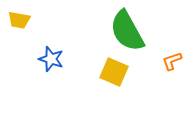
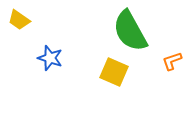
yellow trapezoid: rotated 25 degrees clockwise
green semicircle: moved 3 px right
blue star: moved 1 px left, 1 px up
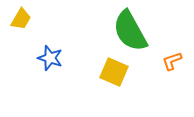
yellow trapezoid: moved 2 px right, 1 px up; rotated 95 degrees counterclockwise
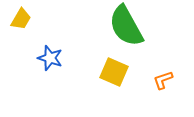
green semicircle: moved 4 px left, 5 px up
orange L-shape: moved 9 px left, 19 px down
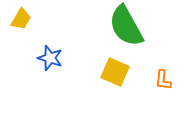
yellow square: moved 1 px right
orange L-shape: rotated 65 degrees counterclockwise
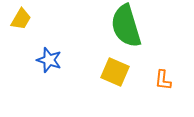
green semicircle: rotated 12 degrees clockwise
blue star: moved 1 px left, 2 px down
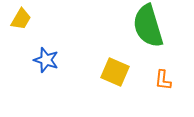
green semicircle: moved 22 px right
blue star: moved 3 px left
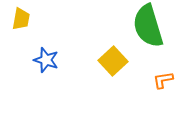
yellow trapezoid: rotated 20 degrees counterclockwise
yellow square: moved 2 px left, 11 px up; rotated 24 degrees clockwise
orange L-shape: rotated 75 degrees clockwise
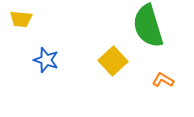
yellow trapezoid: rotated 85 degrees clockwise
orange L-shape: rotated 40 degrees clockwise
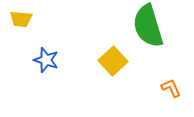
orange L-shape: moved 8 px right, 8 px down; rotated 35 degrees clockwise
